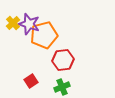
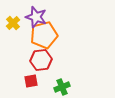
purple star: moved 7 px right, 7 px up
red hexagon: moved 22 px left
red square: rotated 24 degrees clockwise
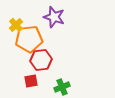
purple star: moved 18 px right
yellow cross: moved 3 px right, 2 px down
orange pentagon: moved 15 px left, 4 px down; rotated 8 degrees clockwise
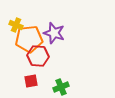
purple star: moved 16 px down
yellow cross: rotated 24 degrees counterclockwise
red hexagon: moved 3 px left, 4 px up; rotated 10 degrees clockwise
green cross: moved 1 px left
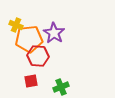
purple star: rotated 15 degrees clockwise
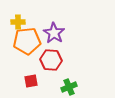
yellow cross: moved 2 px right, 3 px up; rotated 24 degrees counterclockwise
orange pentagon: moved 2 px left, 2 px down
red hexagon: moved 13 px right, 4 px down
green cross: moved 8 px right
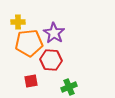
orange pentagon: moved 2 px right, 2 px down
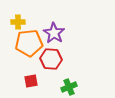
red hexagon: moved 1 px up
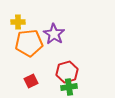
purple star: moved 1 px down
red hexagon: moved 16 px right, 13 px down; rotated 20 degrees counterclockwise
red square: rotated 16 degrees counterclockwise
green cross: rotated 14 degrees clockwise
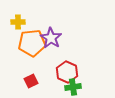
purple star: moved 3 px left, 4 px down
orange pentagon: moved 3 px right
red hexagon: rotated 20 degrees counterclockwise
green cross: moved 4 px right
